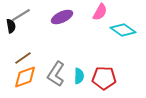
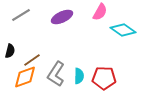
black semicircle: moved 1 px left, 25 px down; rotated 24 degrees clockwise
brown line: moved 9 px right, 2 px down
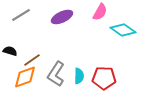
black semicircle: rotated 88 degrees counterclockwise
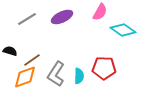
gray line: moved 6 px right, 4 px down
red pentagon: moved 10 px up
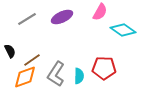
black semicircle: rotated 48 degrees clockwise
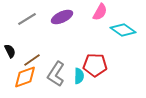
red pentagon: moved 9 px left, 3 px up
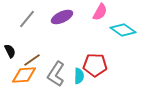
gray line: rotated 18 degrees counterclockwise
orange diamond: moved 1 px left, 2 px up; rotated 15 degrees clockwise
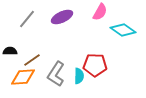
black semicircle: rotated 64 degrees counterclockwise
orange diamond: moved 1 px left, 2 px down
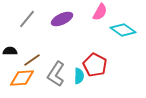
purple ellipse: moved 2 px down
red pentagon: rotated 25 degrees clockwise
orange diamond: moved 1 px left, 1 px down
